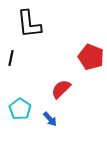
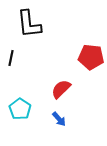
red pentagon: rotated 15 degrees counterclockwise
blue arrow: moved 9 px right
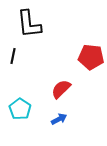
black line: moved 2 px right, 2 px up
blue arrow: rotated 77 degrees counterclockwise
